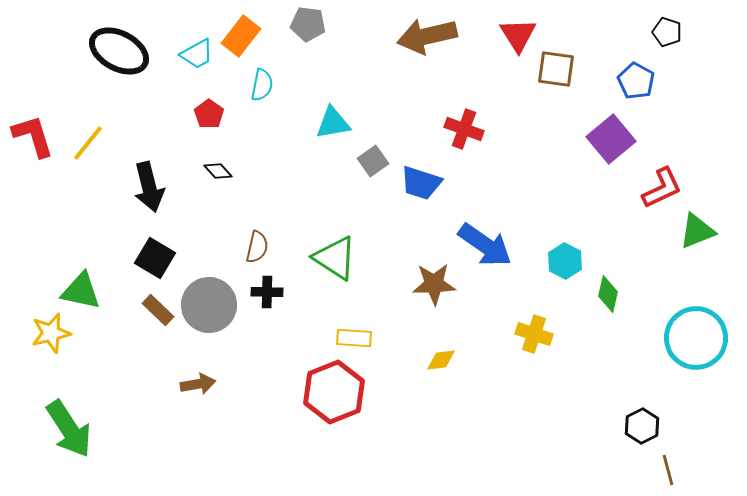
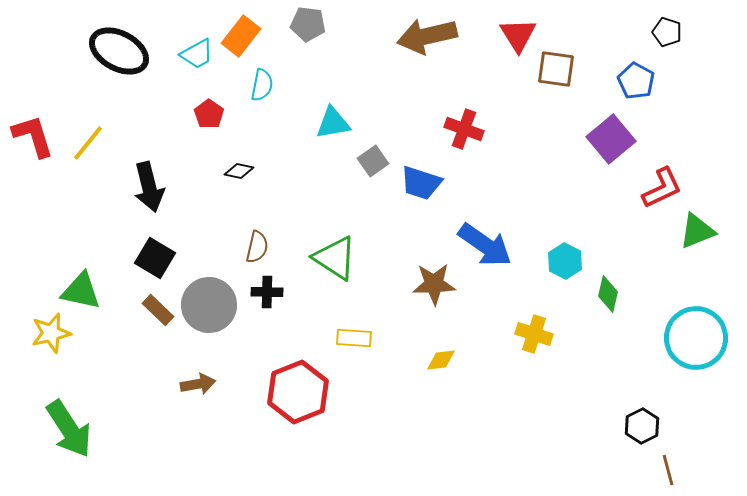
black diamond at (218, 171): moved 21 px right; rotated 36 degrees counterclockwise
red hexagon at (334, 392): moved 36 px left
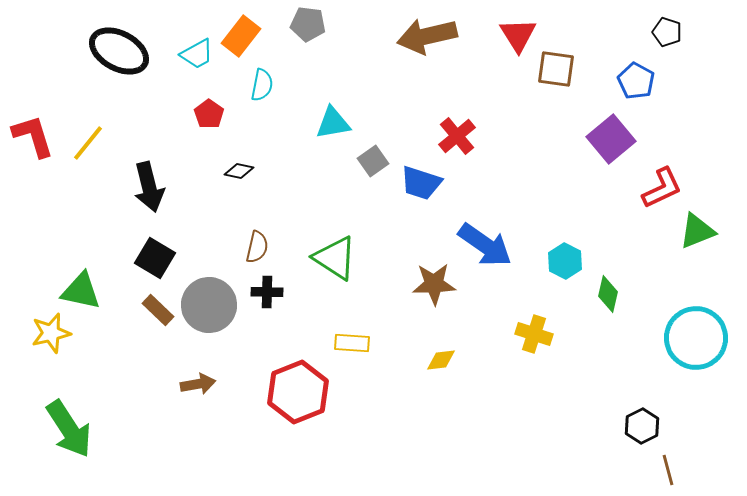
red cross at (464, 129): moved 7 px left, 7 px down; rotated 30 degrees clockwise
yellow rectangle at (354, 338): moved 2 px left, 5 px down
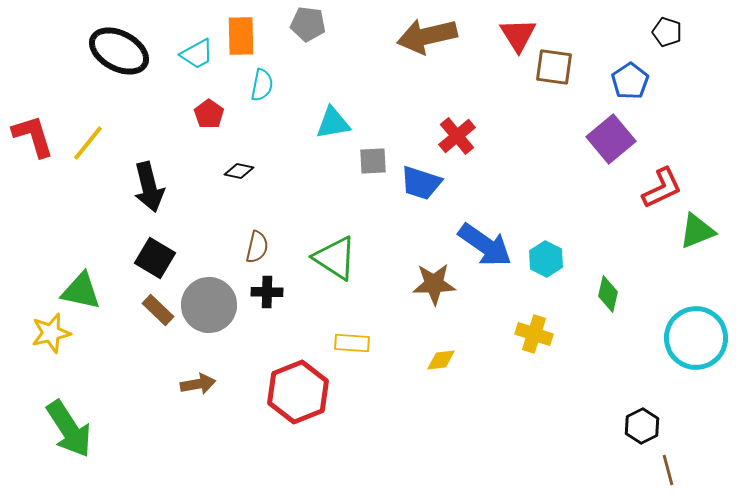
orange rectangle at (241, 36): rotated 39 degrees counterclockwise
brown square at (556, 69): moved 2 px left, 2 px up
blue pentagon at (636, 81): moved 6 px left; rotated 9 degrees clockwise
gray square at (373, 161): rotated 32 degrees clockwise
cyan hexagon at (565, 261): moved 19 px left, 2 px up
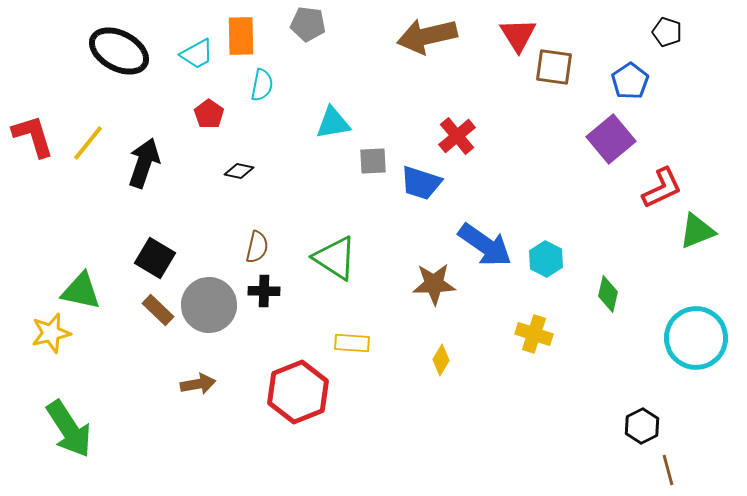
black arrow at (149, 187): moved 5 px left, 24 px up; rotated 147 degrees counterclockwise
black cross at (267, 292): moved 3 px left, 1 px up
yellow diamond at (441, 360): rotated 52 degrees counterclockwise
